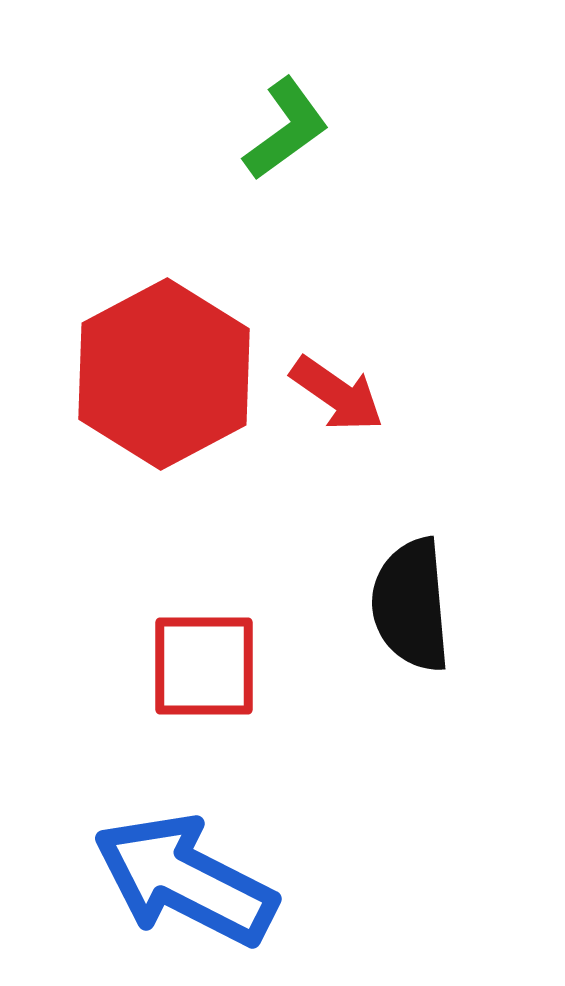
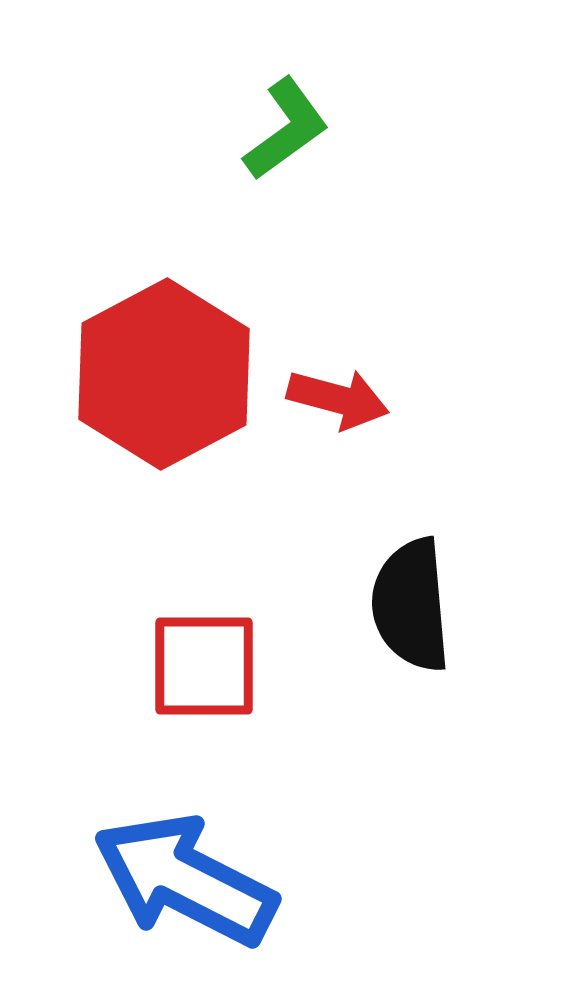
red arrow: moved 1 px right, 5 px down; rotated 20 degrees counterclockwise
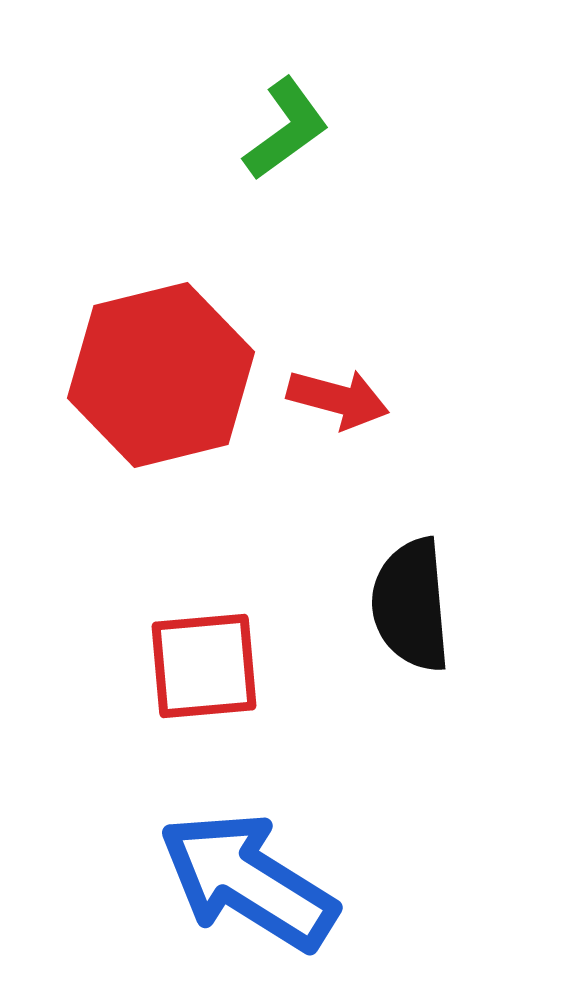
red hexagon: moved 3 px left, 1 px down; rotated 14 degrees clockwise
red square: rotated 5 degrees counterclockwise
blue arrow: moved 63 px right, 1 px down; rotated 5 degrees clockwise
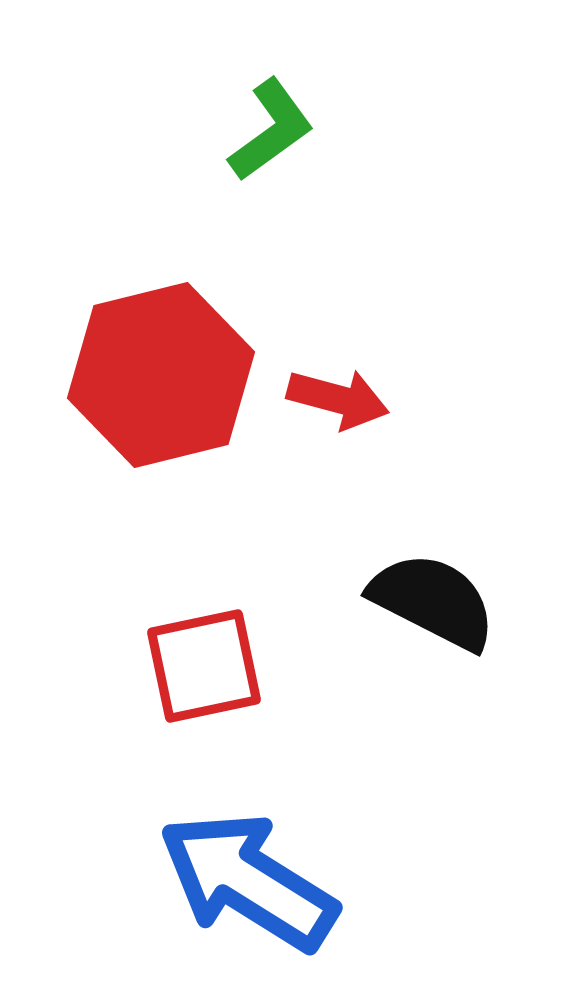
green L-shape: moved 15 px left, 1 px down
black semicircle: moved 22 px right, 4 px up; rotated 122 degrees clockwise
red square: rotated 7 degrees counterclockwise
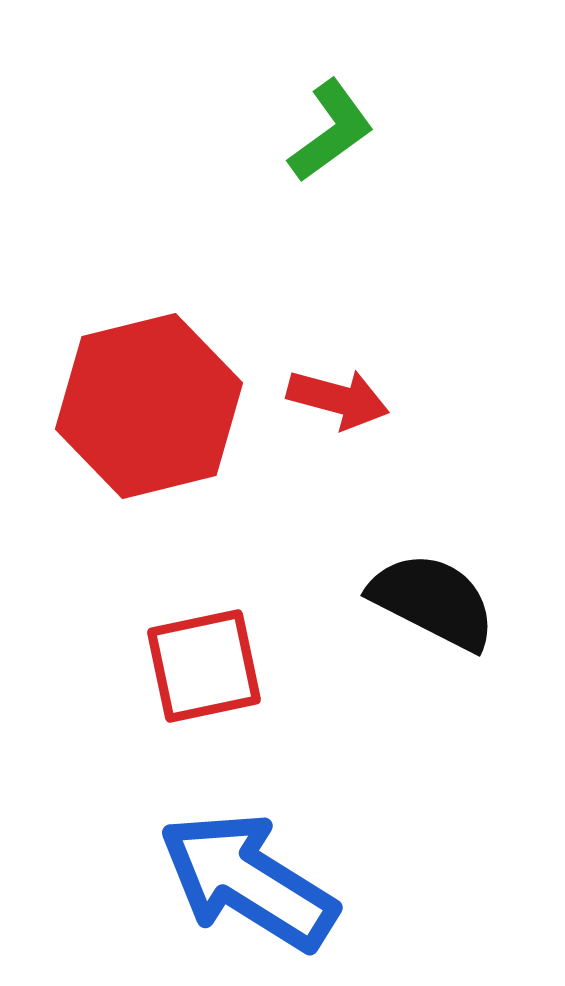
green L-shape: moved 60 px right, 1 px down
red hexagon: moved 12 px left, 31 px down
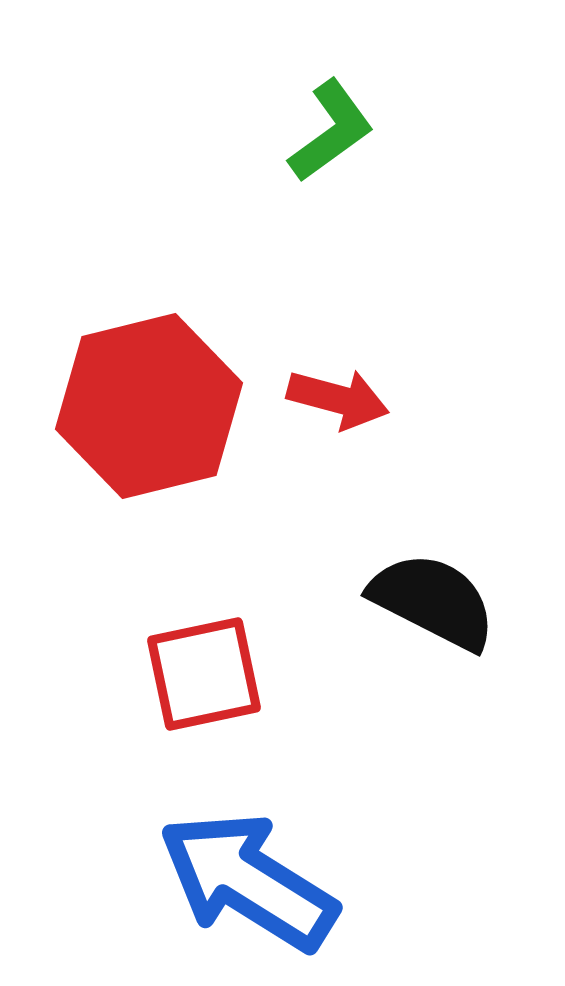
red square: moved 8 px down
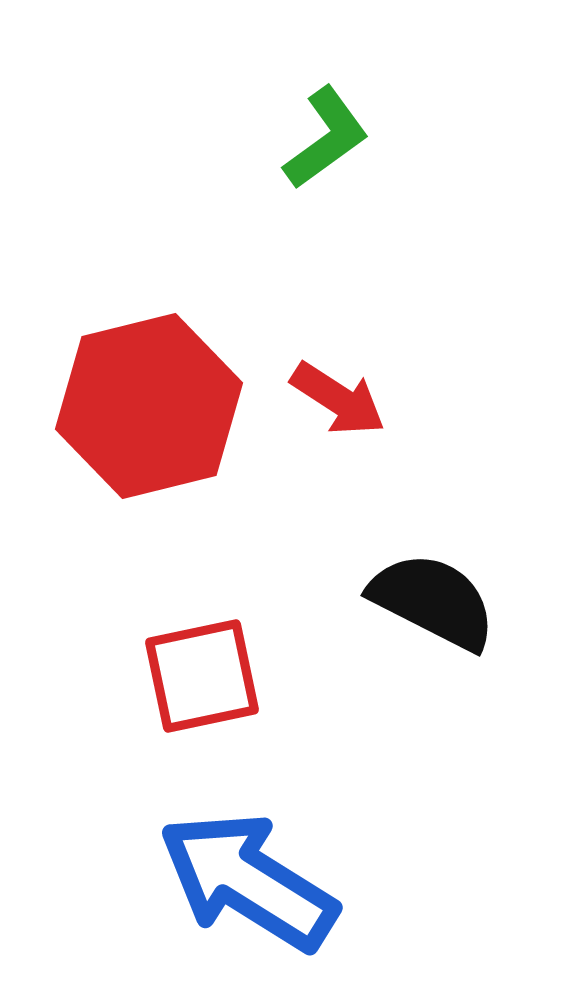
green L-shape: moved 5 px left, 7 px down
red arrow: rotated 18 degrees clockwise
red square: moved 2 px left, 2 px down
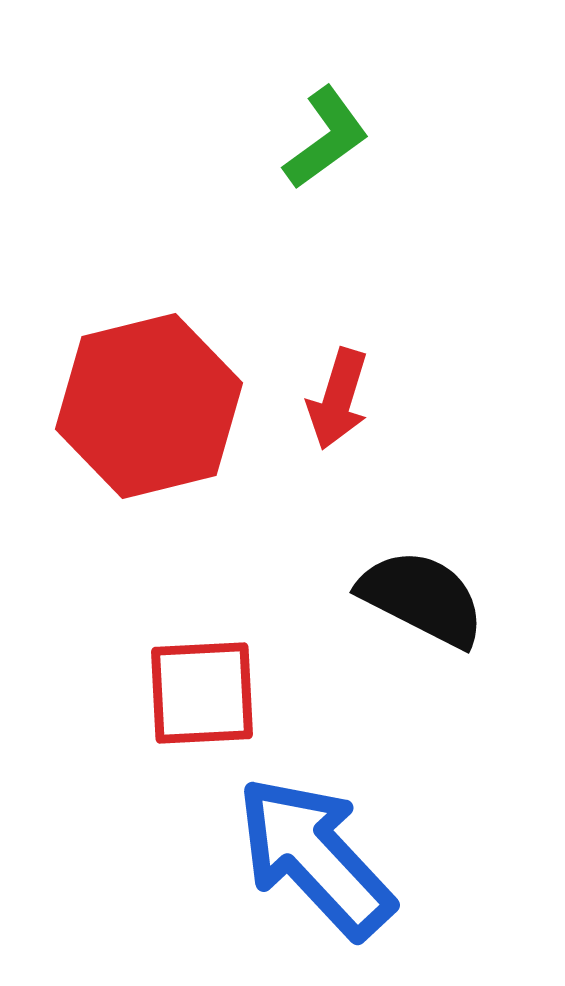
red arrow: rotated 74 degrees clockwise
black semicircle: moved 11 px left, 3 px up
red square: moved 17 px down; rotated 9 degrees clockwise
blue arrow: moved 67 px right, 24 px up; rotated 15 degrees clockwise
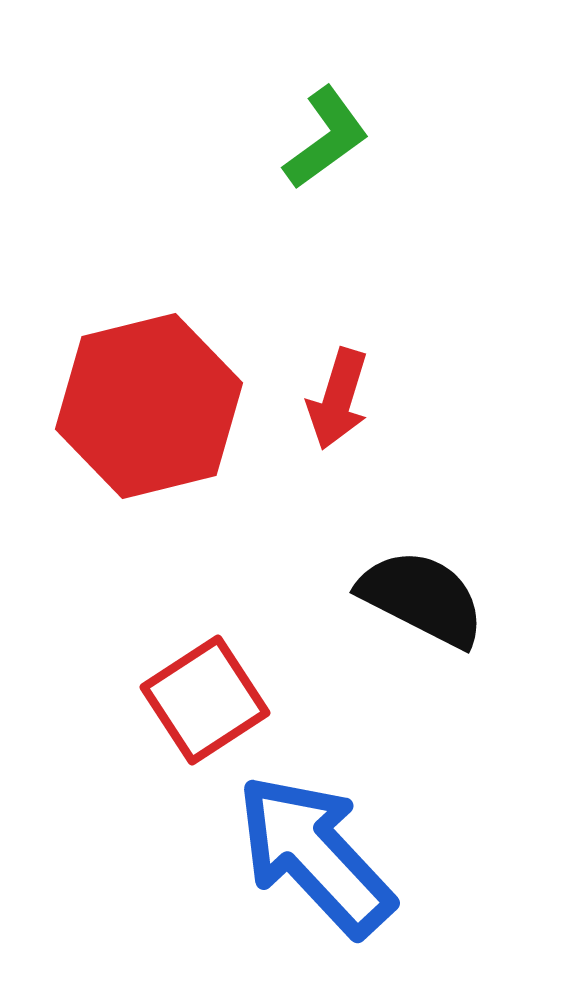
red square: moved 3 px right, 7 px down; rotated 30 degrees counterclockwise
blue arrow: moved 2 px up
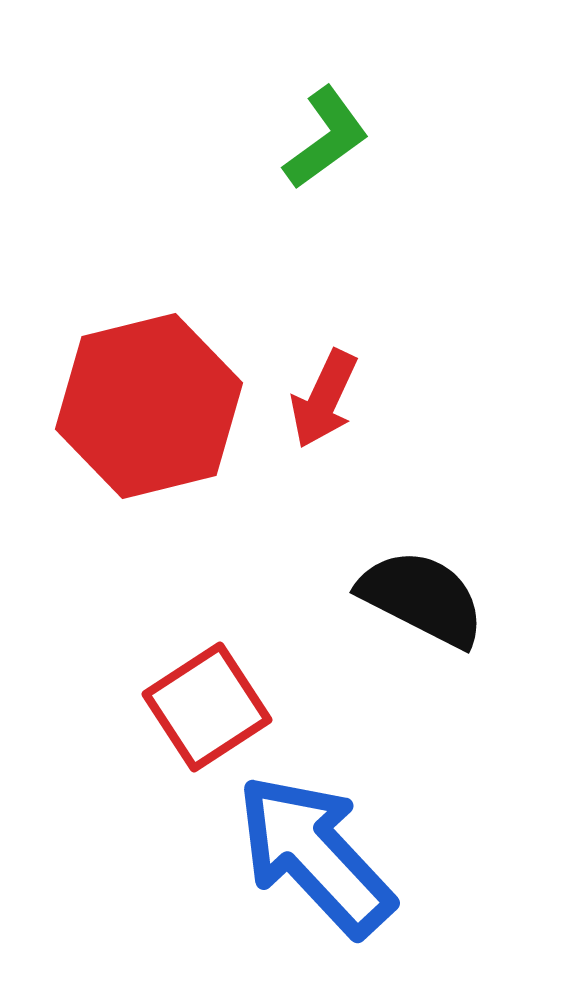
red arrow: moved 14 px left; rotated 8 degrees clockwise
red square: moved 2 px right, 7 px down
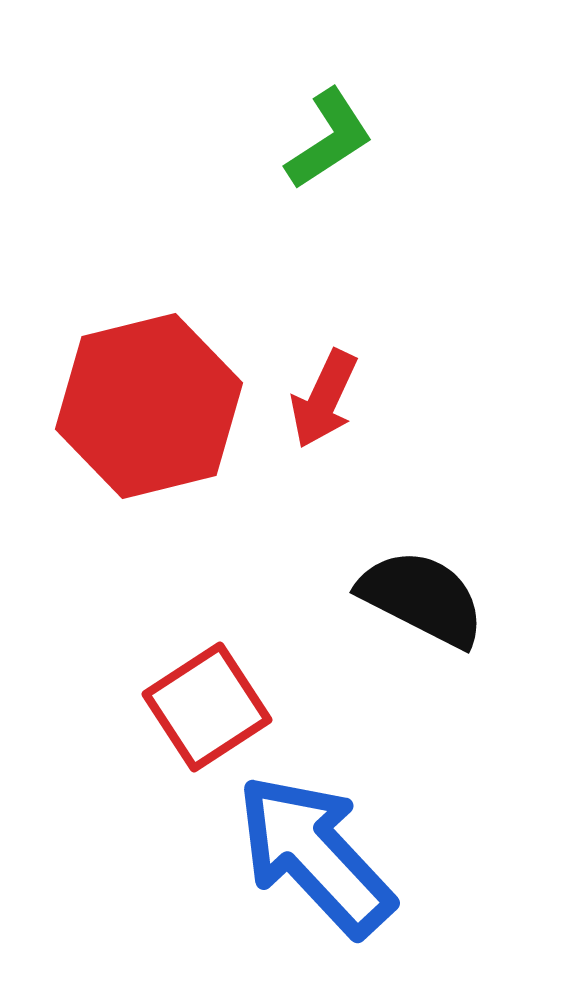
green L-shape: moved 3 px right, 1 px down; rotated 3 degrees clockwise
